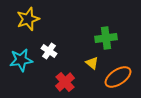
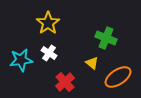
yellow star: moved 20 px right, 4 px down; rotated 15 degrees counterclockwise
green cross: rotated 30 degrees clockwise
white cross: moved 2 px down
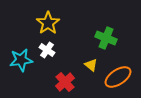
white cross: moved 2 px left, 3 px up
yellow triangle: moved 1 px left, 2 px down
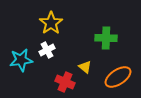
yellow star: moved 3 px right
green cross: rotated 20 degrees counterclockwise
white cross: rotated 28 degrees clockwise
yellow triangle: moved 6 px left, 2 px down
red cross: rotated 24 degrees counterclockwise
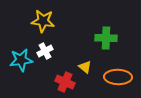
yellow star: moved 8 px left, 2 px up; rotated 30 degrees counterclockwise
white cross: moved 2 px left, 1 px down
orange ellipse: rotated 36 degrees clockwise
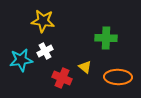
red cross: moved 3 px left, 4 px up
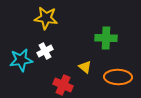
yellow star: moved 3 px right, 3 px up
red cross: moved 1 px right, 7 px down
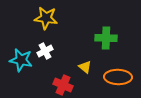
cyan star: rotated 20 degrees clockwise
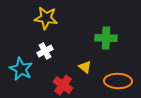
cyan star: moved 9 px down; rotated 15 degrees clockwise
orange ellipse: moved 4 px down
red cross: rotated 12 degrees clockwise
